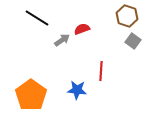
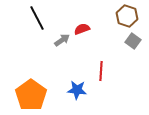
black line: rotated 30 degrees clockwise
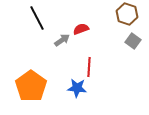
brown hexagon: moved 2 px up
red semicircle: moved 1 px left
red line: moved 12 px left, 4 px up
blue star: moved 2 px up
orange pentagon: moved 9 px up
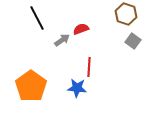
brown hexagon: moved 1 px left
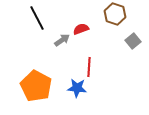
brown hexagon: moved 11 px left
gray square: rotated 14 degrees clockwise
orange pentagon: moved 5 px right; rotated 8 degrees counterclockwise
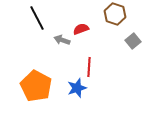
gray arrow: rotated 126 degrees counterclockwise
blue star: rotated 24 degrees counterclockwise
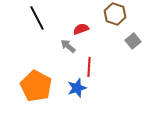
gray arrow: moved 6 px right, 6 px down; rotated 21 degrees clockwise
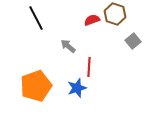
black line: moved 1 px left
red semicircle: moved 11 px right, 9 px up
orange pentagon: rotated 24 degrees clockwise
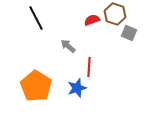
gray square: moved 4 px left, 8 px up; rotated 28 degrees counterclockwise
orange pentagon: rotated 20 degrees counterclockwise
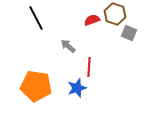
orange pentagon: rotated 24 degrees counterclockwise
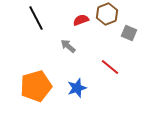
brown hexagon: moved 8 px left; rotated 20 degrees clockwise
red semicircle: moved 11 px left
red line: moved 21 px right; rotated 54 degrees counterclockwise
orange pentagon: rotated 24 degrees counterclockwise
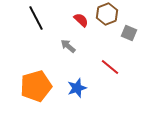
red semicircle: rotated 63 degrees clockwise
